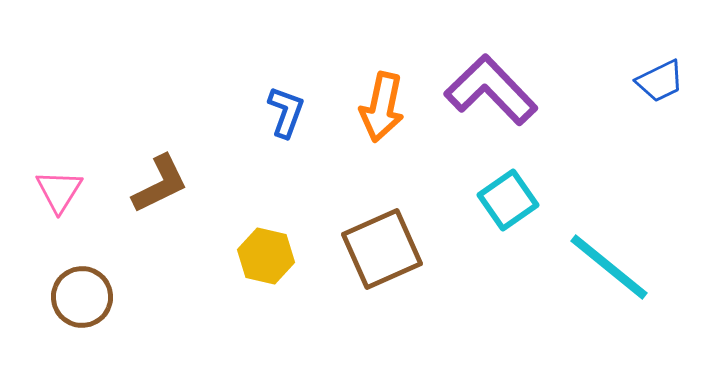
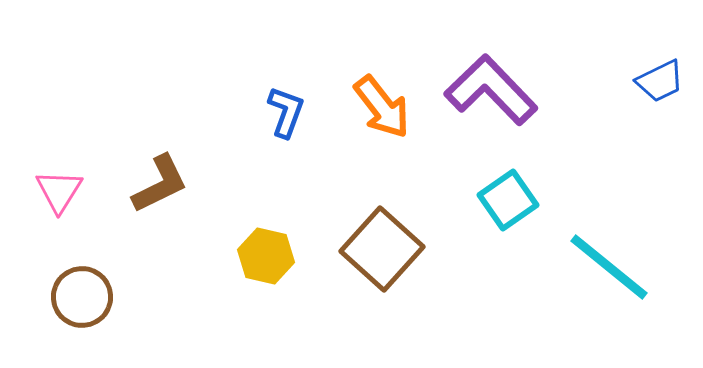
orange arrow: rotated 50 degrees counterclockwise
brown square: rotated 24 degrees counterclockwise
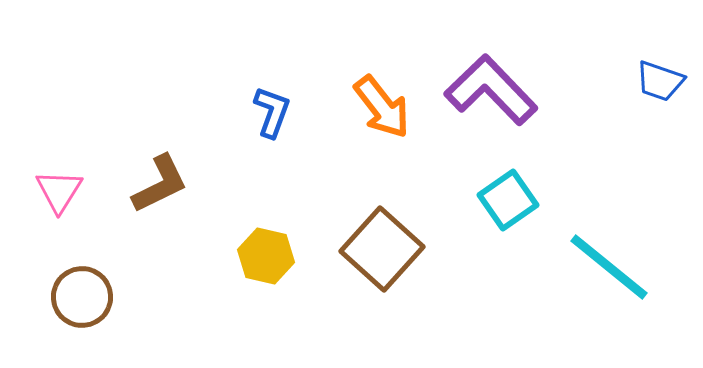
blue trapezoid: rotated 45 degrees clockwise
blue L-shape: moved 14 px left
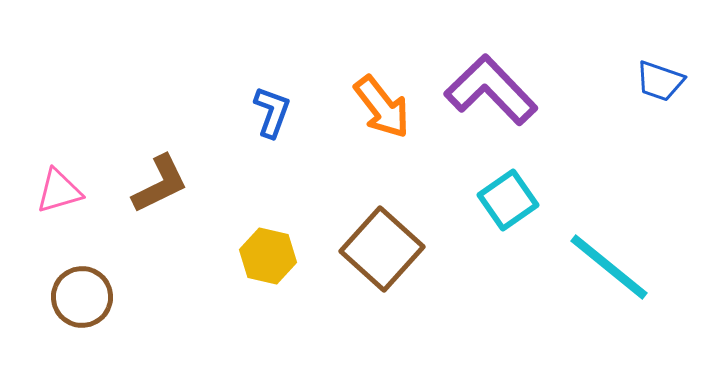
pink triangle: rotated 42 degrees clockwise
yellow hexagon: moved 2 px right
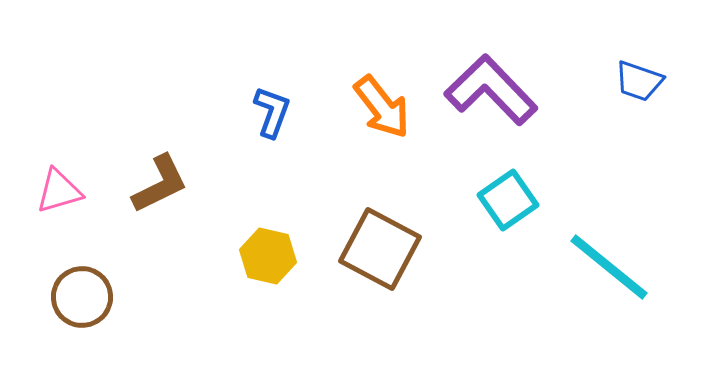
blue trapezoid: moved 21 px left
brown square: moved 2 px left; rotated 14 degrees counterclockwise
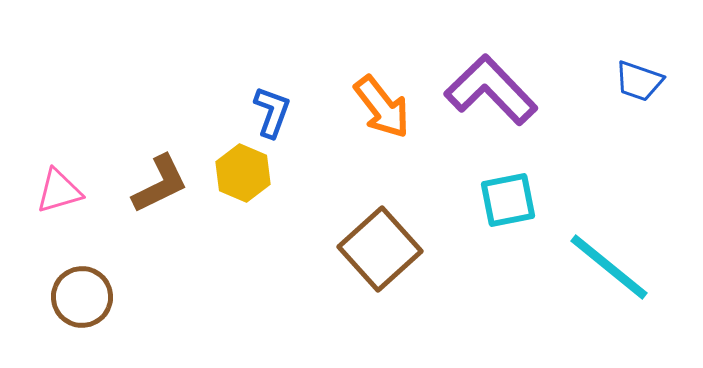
cyan square: rotated 24 degrees clockwise
brown square: rotated 20 degrees clockwise
yellow hexagon: moved 25 px left, 83 px up; rotated 10 degrees clockwise
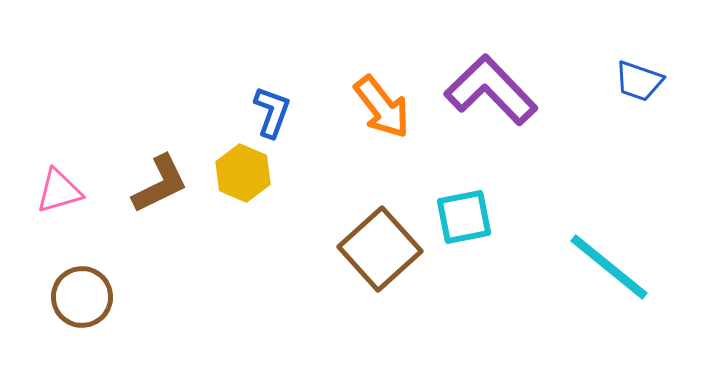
cyan square: moved 44 px left, 17 px down
